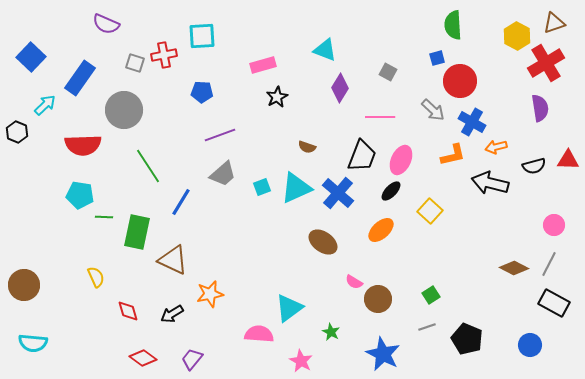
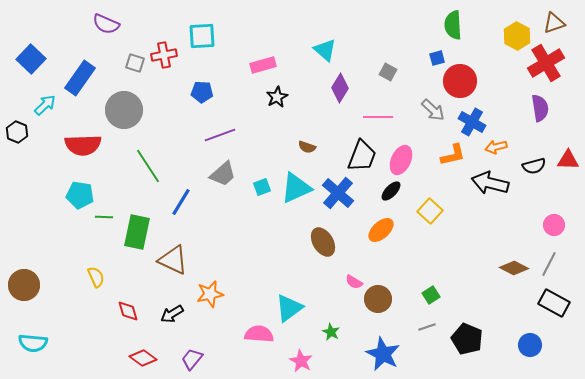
cyan triangle at (325, 50): rotated 20 degrees clockwise
blue square at (31, 57): moved 2 px down
pink line at (380, 117): moved 2 px left
brown ellipse at (323, 242): rotated 24 degrees clockwise
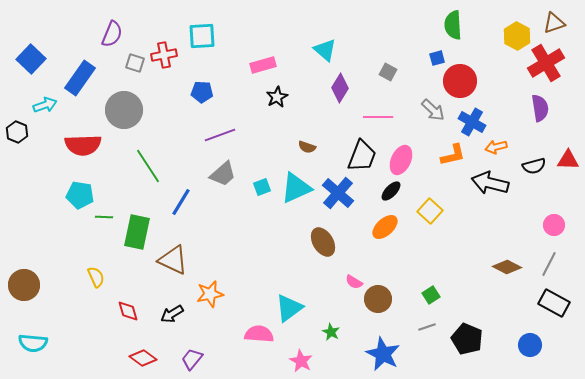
purple semicircle at (106, 24): moved 6 px right, 10 px down; rotated 92 degrees counterclockwise
cyan arrow at (45, 105): rotated 25 degrees clockwise
orange ellipse at (381, 230): moved 4 px right, 3 px up
brown diamond at (514, 268): moved 7 px left, 1 px up
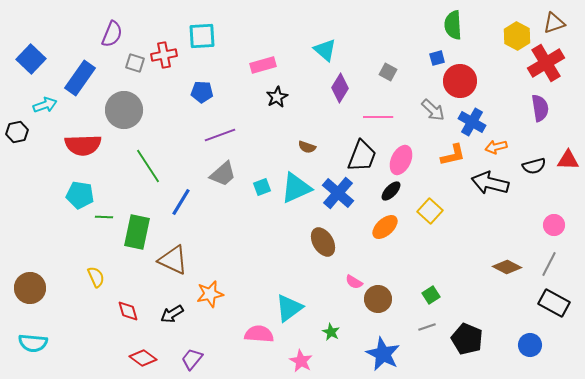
black hexagon at (17, 132): rotated 25 degrees clockwise
brown circle at (24, 285): moved 6 px right, 3 px down
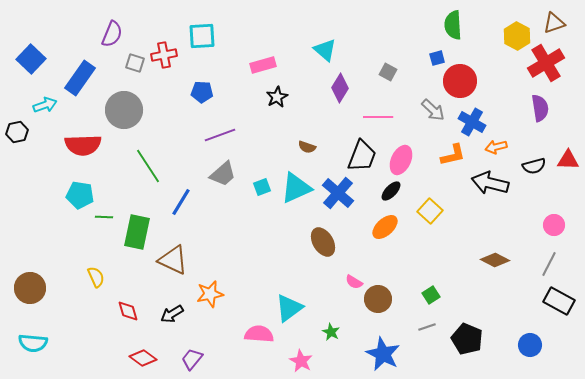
brown diamond at (507, 267): moved 12 px left, 7 px up
black rectangle at (554, 303): moved 5 px right, 2 px up
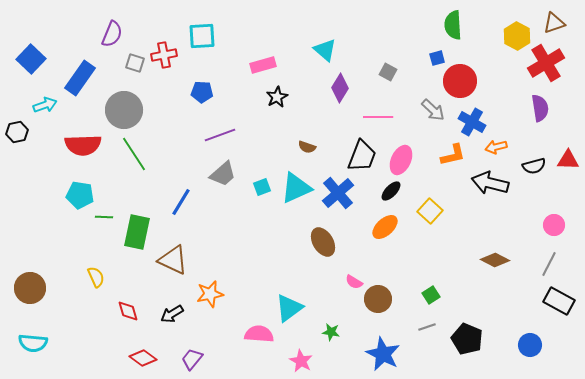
green line at (148, 166): moved 14 px left, 12 px up
blue cross at (338, 193): rotated 8 degrees clockwise
green star at (331, 332): rotated 18 degrees counterclockwise
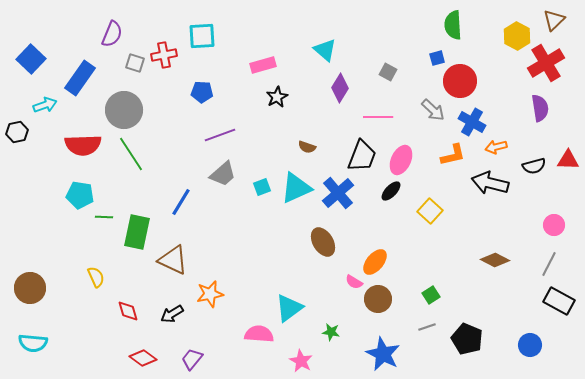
brown triangle at (554, 23): moved 3 px up; rotated 25 degrees counterclockwise
green line at (134, 154): moved 3 px left
orange ellipse at (385, 227): moved 10 px left, 35 px down; rotated 8 degrees counterclockwise
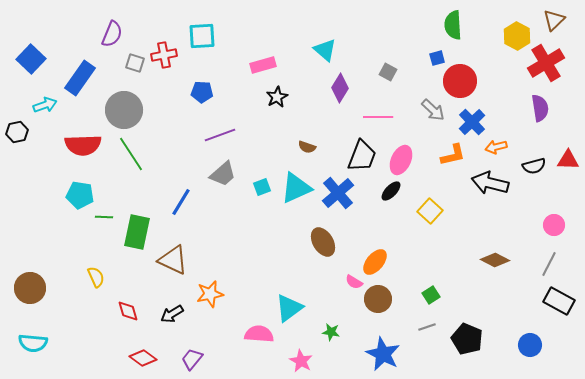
blue cross at (472, 122): rotated 16 degrees clockwise
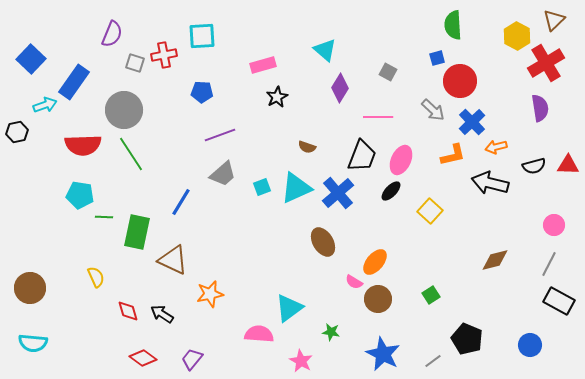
blue rectangle at (80, 78): moved 6 px left, 4 px down
red triangle at (568, 160): moved 5 px down
brown diamond at (495, 260): rotated 40 degrees counterclockwise
black arrow at (172, 314): moved 10 px left; rotated 65 degrees clockwise
gray line at (427, 327): moved 6 px right, 34 px down; rotated 18 degrees counterclockwise
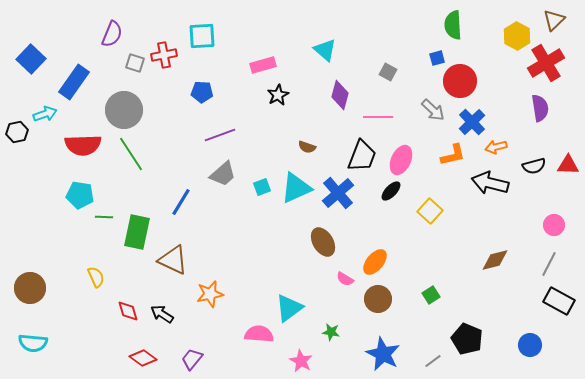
purple diamond at (340, 88): moved 7 px down; rotated 16 degrees counterclockwise
black star at (277, 97): moved 1 px right, 2 px up
cyan arrow at (45, 105): moved 9 px down
pink semicircle at (354, 282): moved 9 px left, 3 px up
